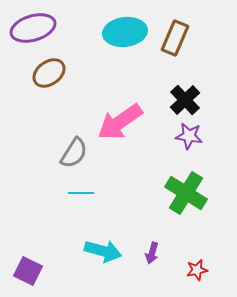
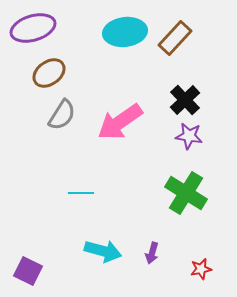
brown rectangle: rotated 20 degrees clockwise
gray semicircle: moved 12 px left, 38 px up
red star: moved 4 px right, 1 px up
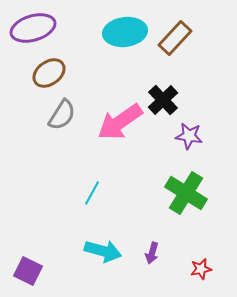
black cross: moved 22 px left
cyan line: moved 11 px right; rotated 60 degrees counterclockwise
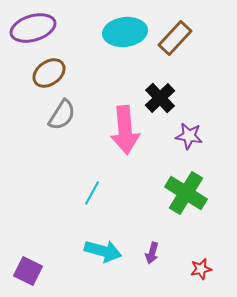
black cross: moved 3 px left, 2 px up
pink arrow: moved 5 px right, 8 px down; rotated 60 degrees counterclockwise
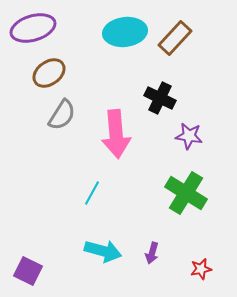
black cross: rotated 20 degrees counterclockwise
pink arrow: moved 9 px left, 4 px down
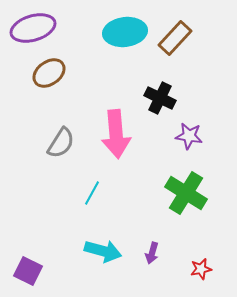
gray semicircle: moved 1 px left, 28 px down
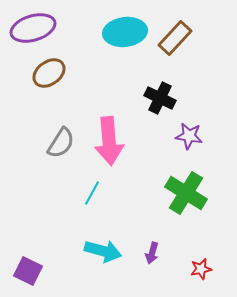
pink arrow: moved 7 px left, 7 px down
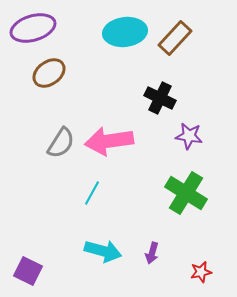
pink arrow: rotated 87 degrees clockwise
red star: moved 3 px down
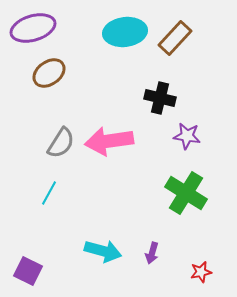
black cross: rotated 12 degrees counterclockwise
purple star: moved 2 px left
cyan line: moved 43 px left
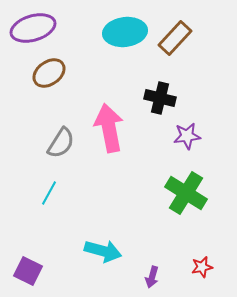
purple star: rotated 16 degrees counterclockwise
pink arrow: moved 13 px up; rotated 87 degrees clockwise
purple arrow: moved 24 px down
red star: moved 1 px right, 5 px up
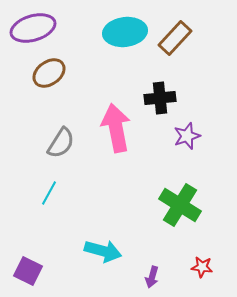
black cross: rotated 20 degrees counterclockwise
pink arrow: moved 7 px right
purple star: rotated 12 degrees counterclockwise
green cross: moved 6 px left, 12 px down
red star: rotated 20 degrees clockwise
